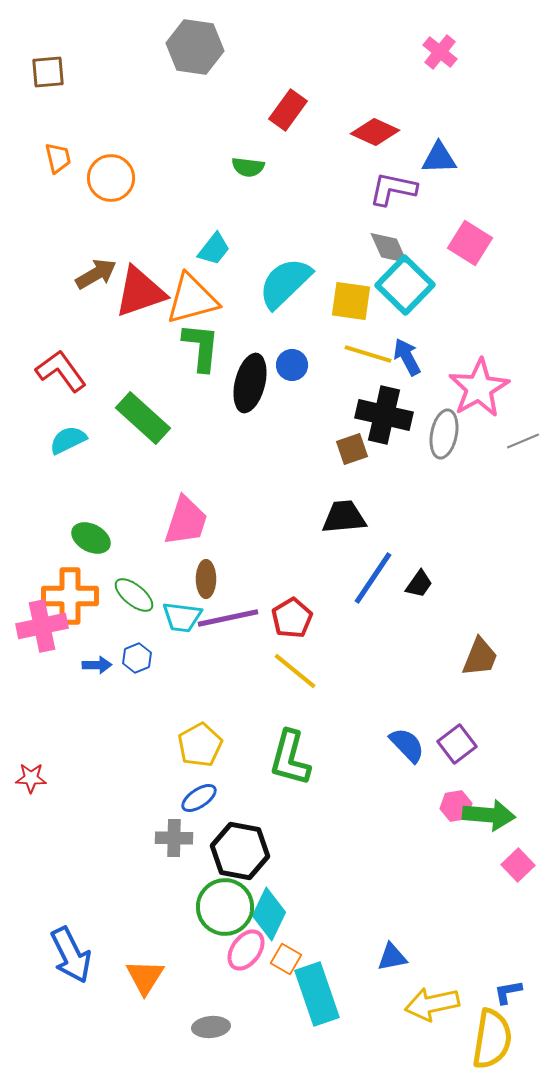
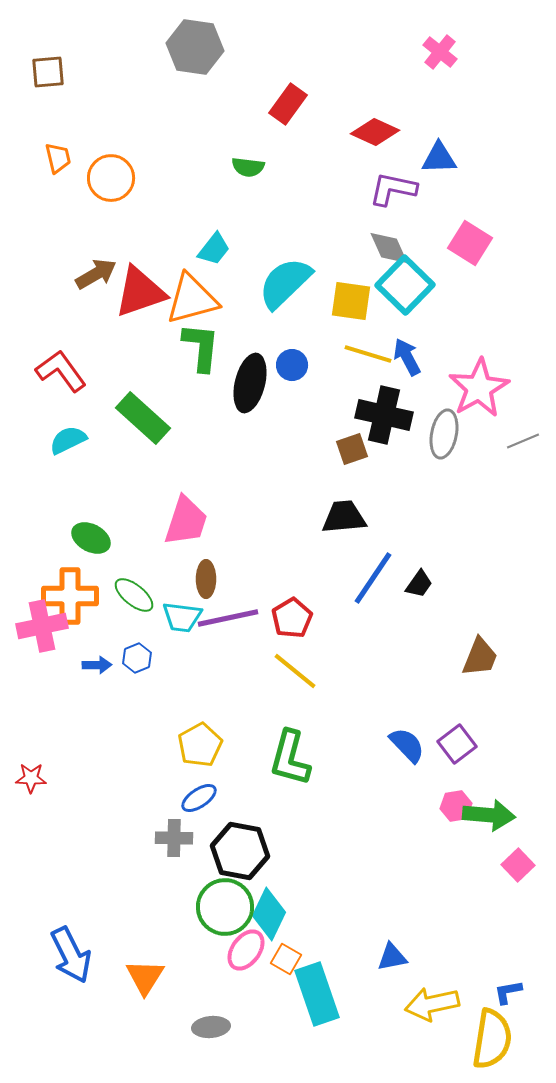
red rectangle at (288, 110): moved 6 px up
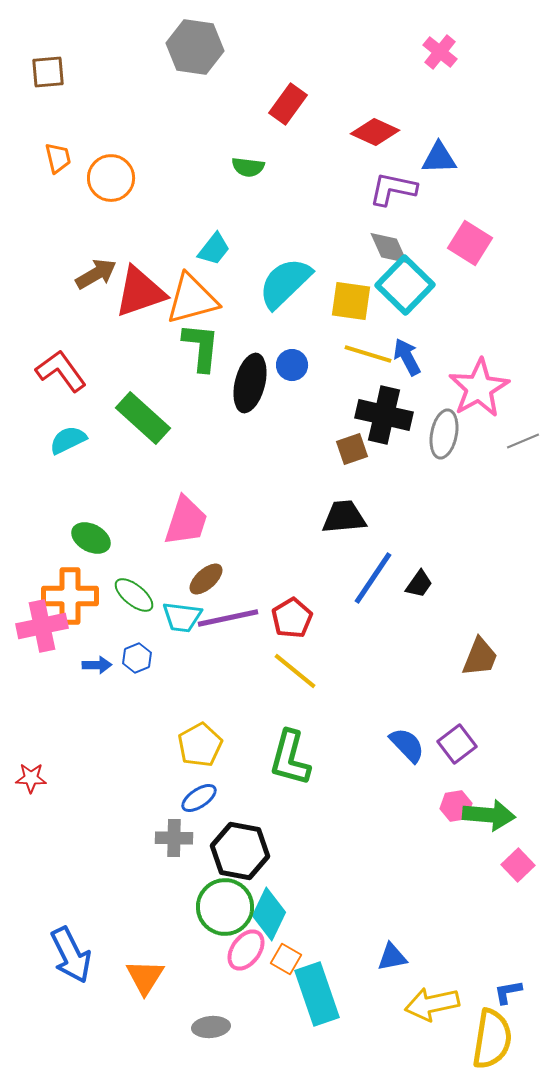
brown ellipse at (206, 579): rotated 48 degrees clockwise
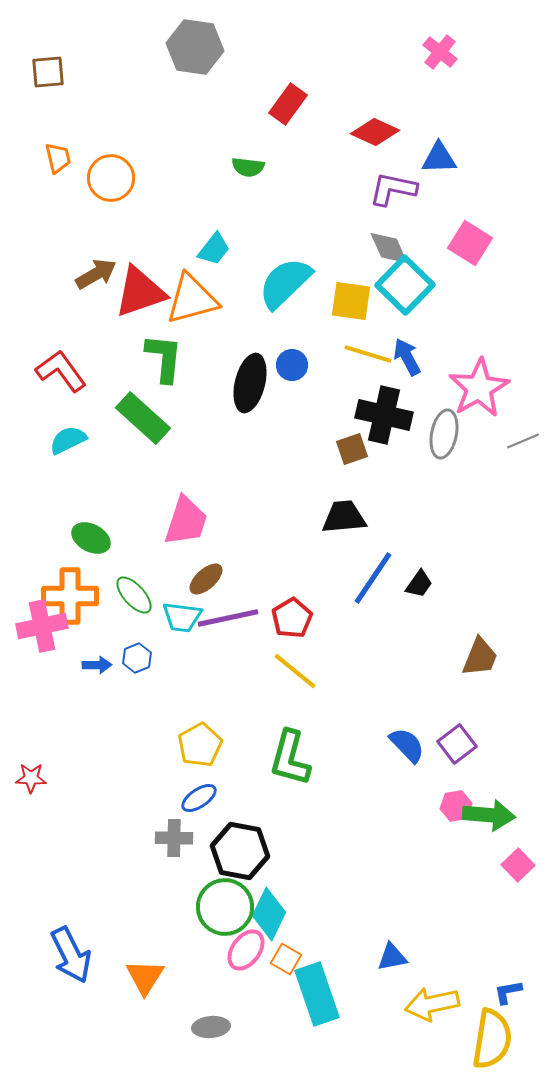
green L-shape at (201, 347): moved 37 px left, 11 px down
green ellipse at (134, 595): rotated 9 degrees clockwise
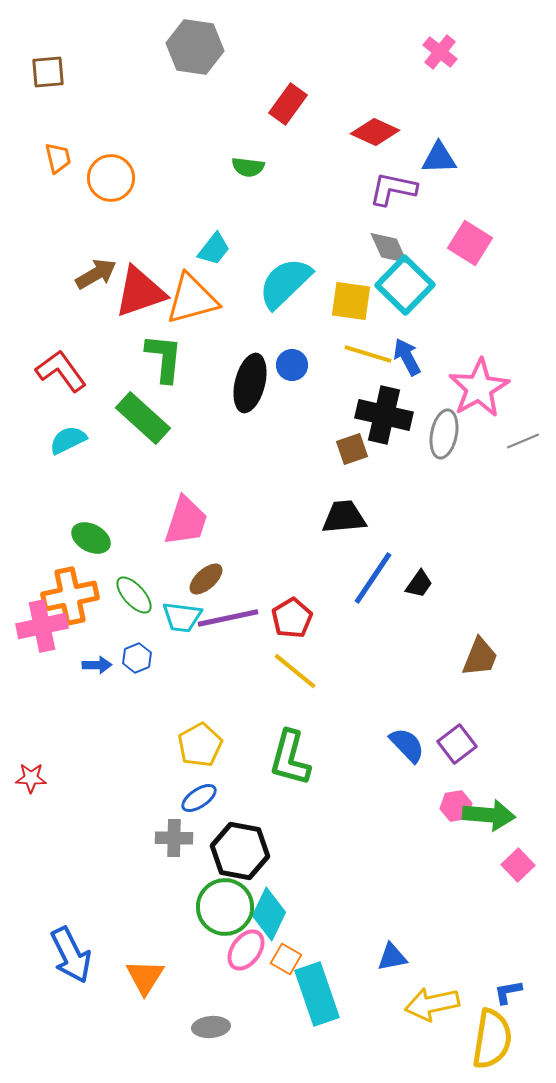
orange cross at (70, 596): rotated 12 degrees counterclockwise
